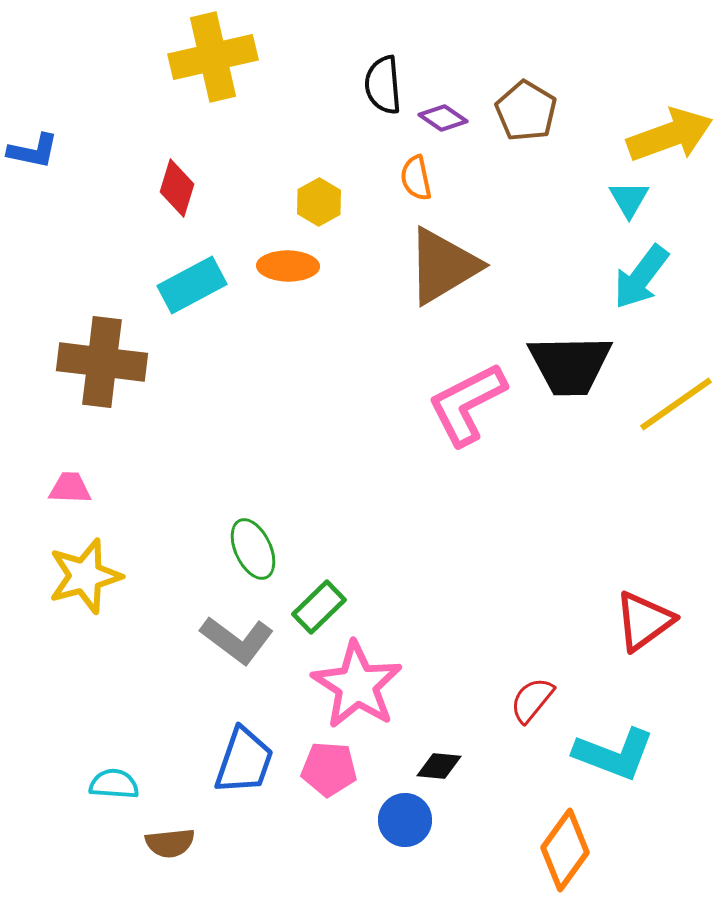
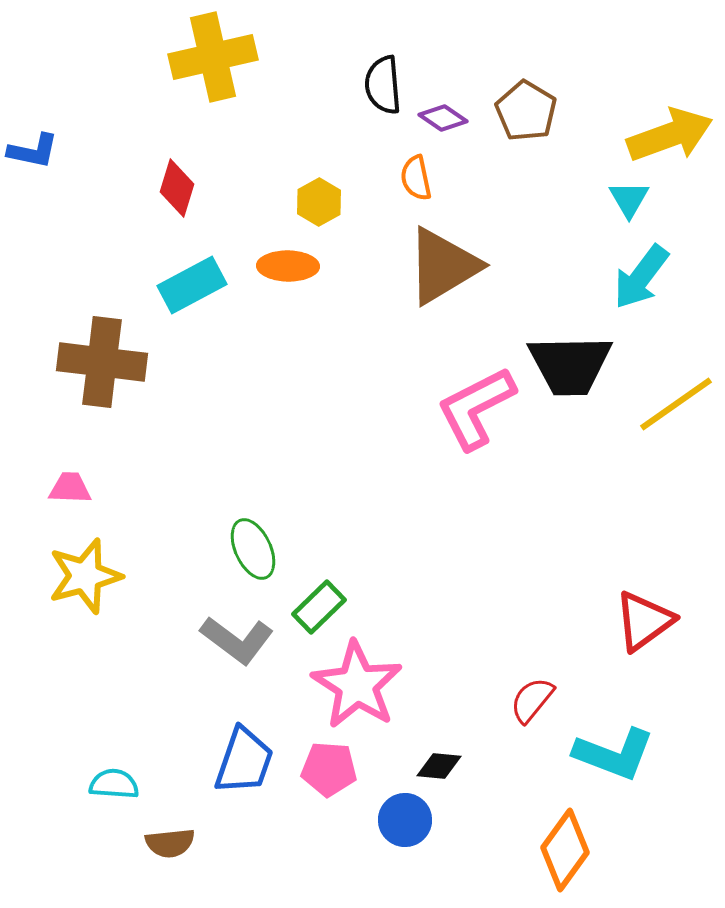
pink L-shape: moved 9 px right, 4 px down
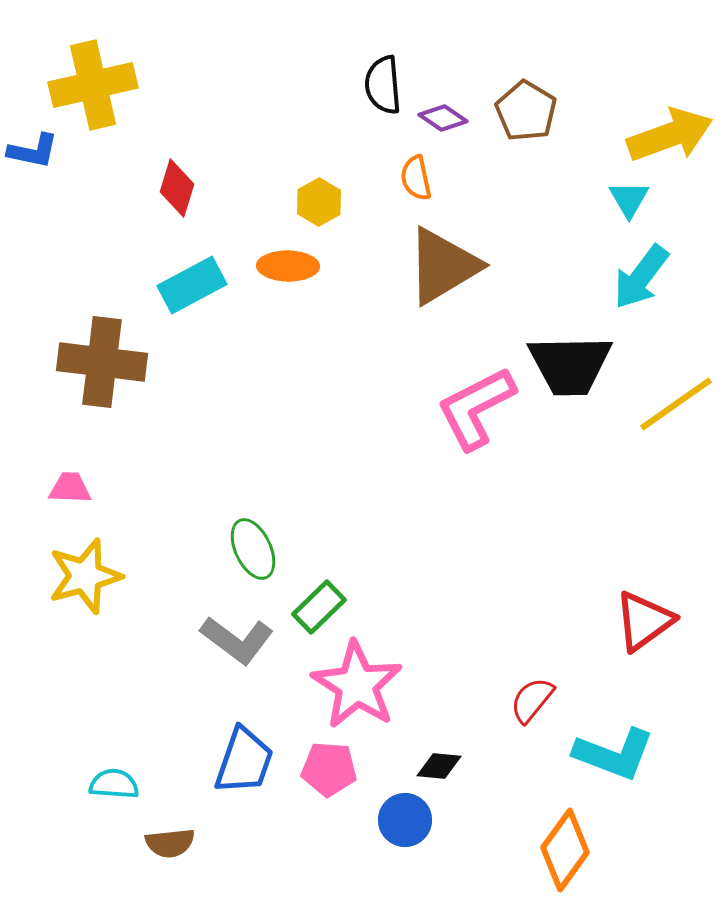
yellow cross: moved 120 px left, 28 px down
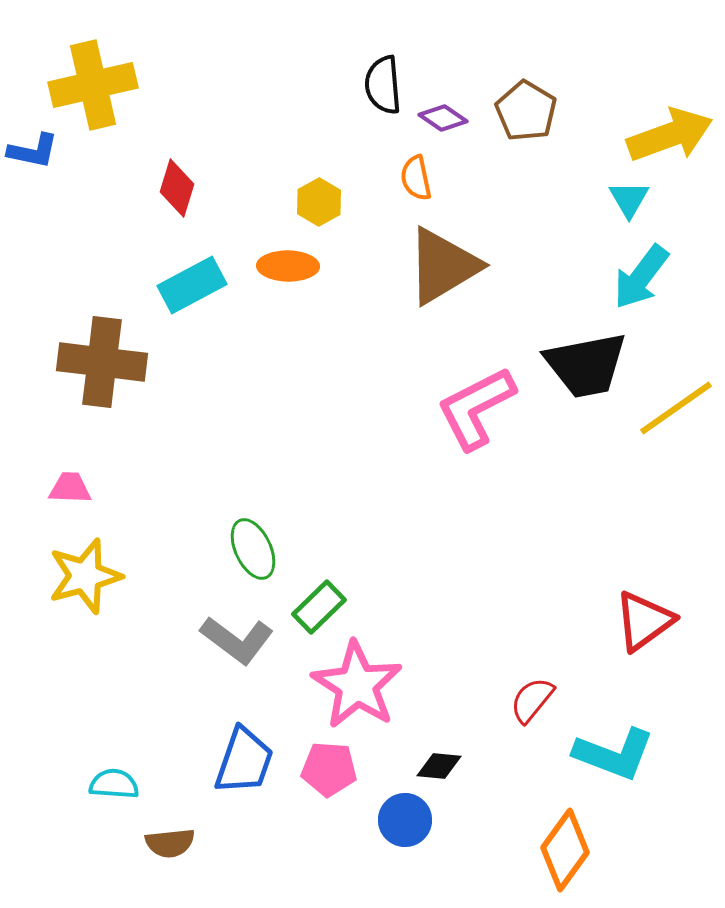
black trapezoid: moved 16 px right; rotated 10 degrees counterclockwise
yellow line: moved 4 px down
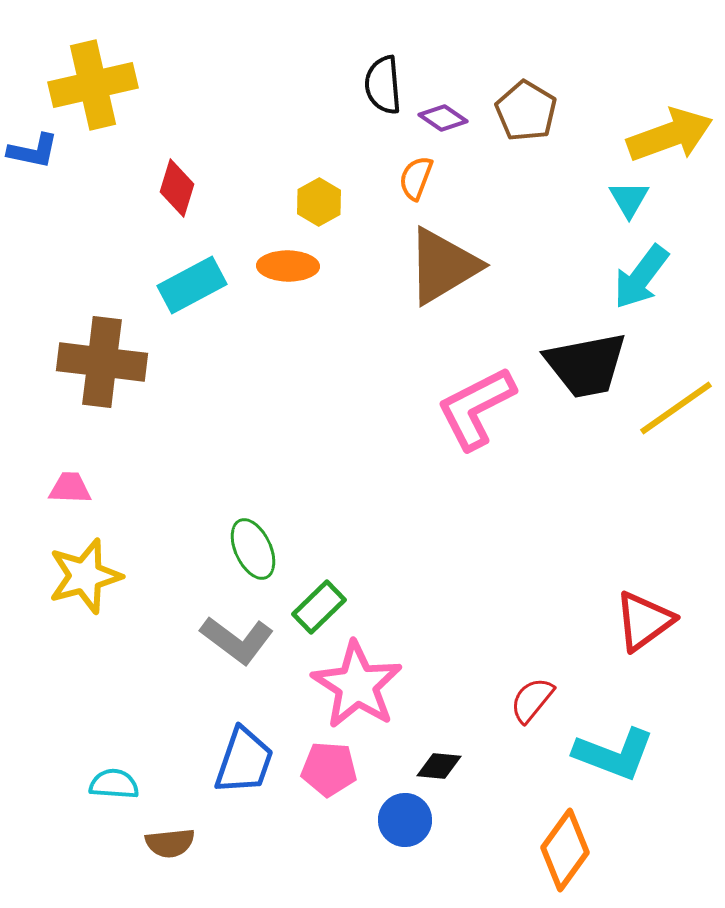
orange semicircle: rotated 33 degrees clockwise
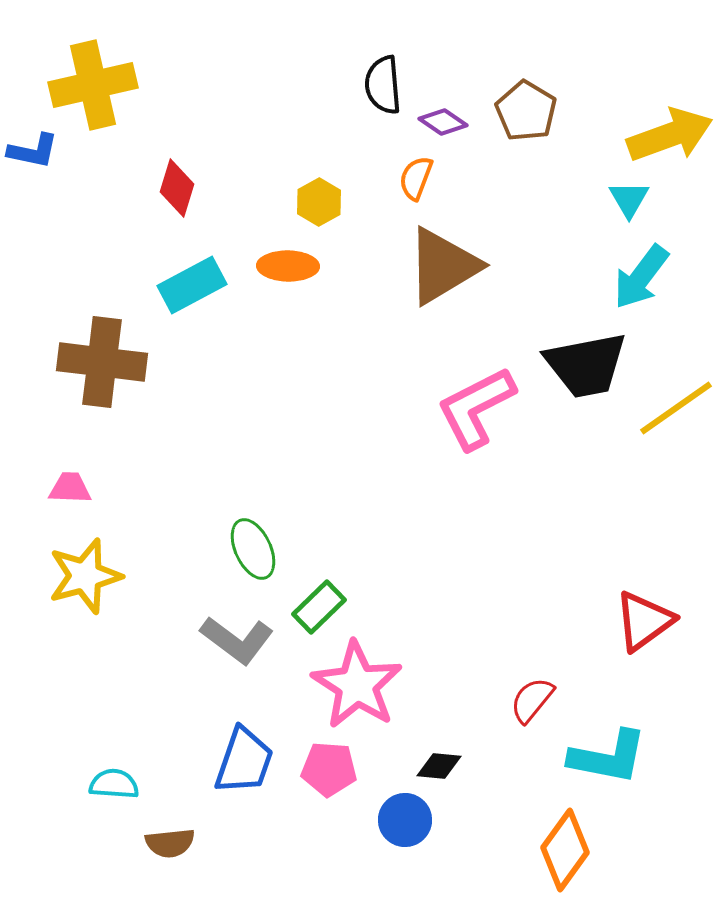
purple diamond: moved 4 px down
cyan L-shape: moved 6 px left, 3 px down; rotated 10 degrees counterclockwise
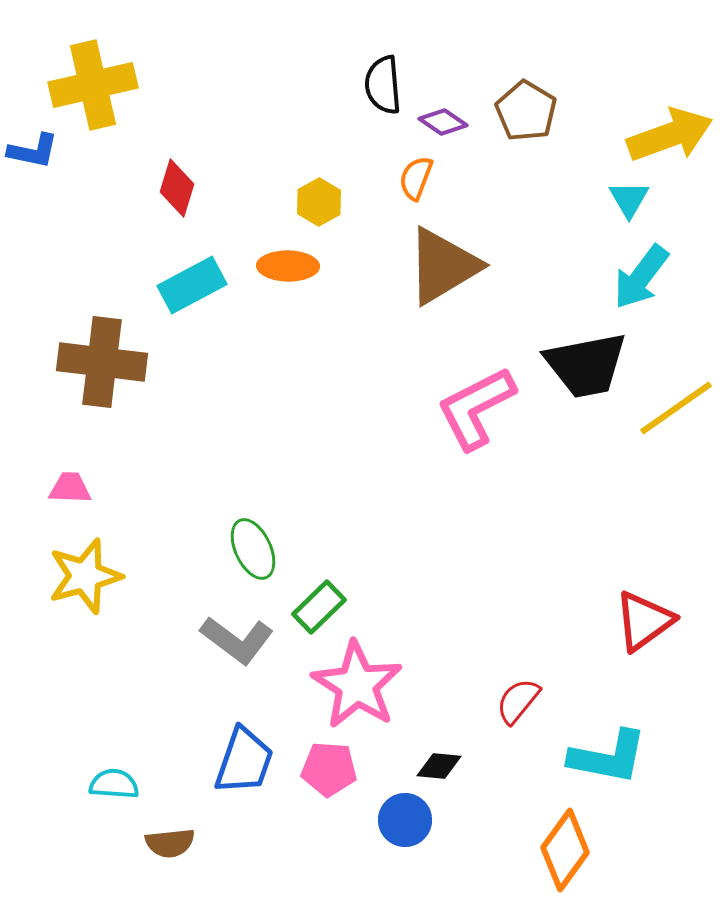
red semicircle: moved 14 px left, 1 px down
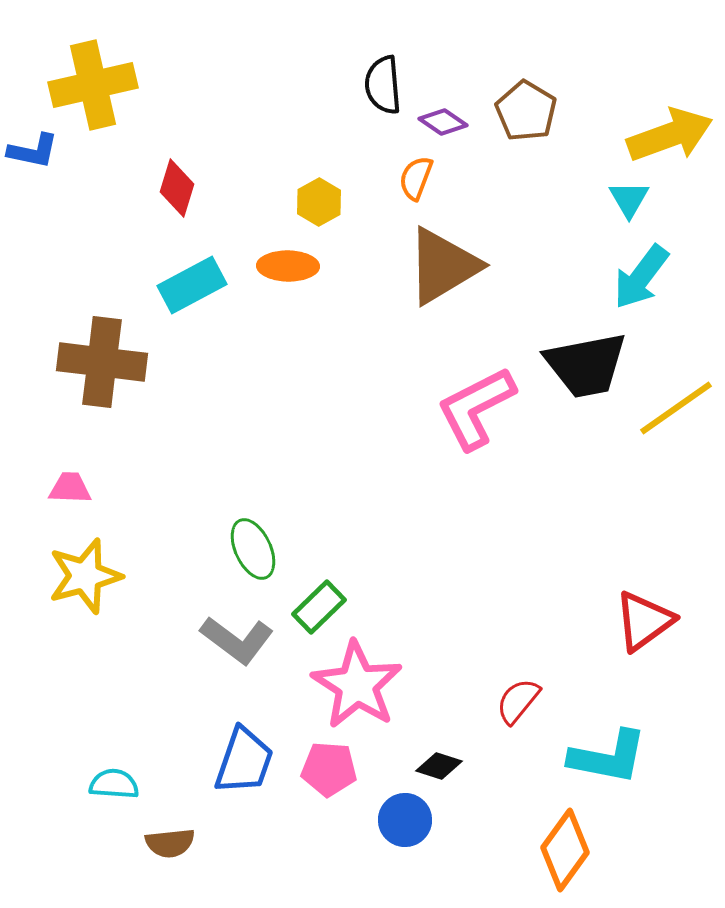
black diamond: rotated 12 degrees clockwise
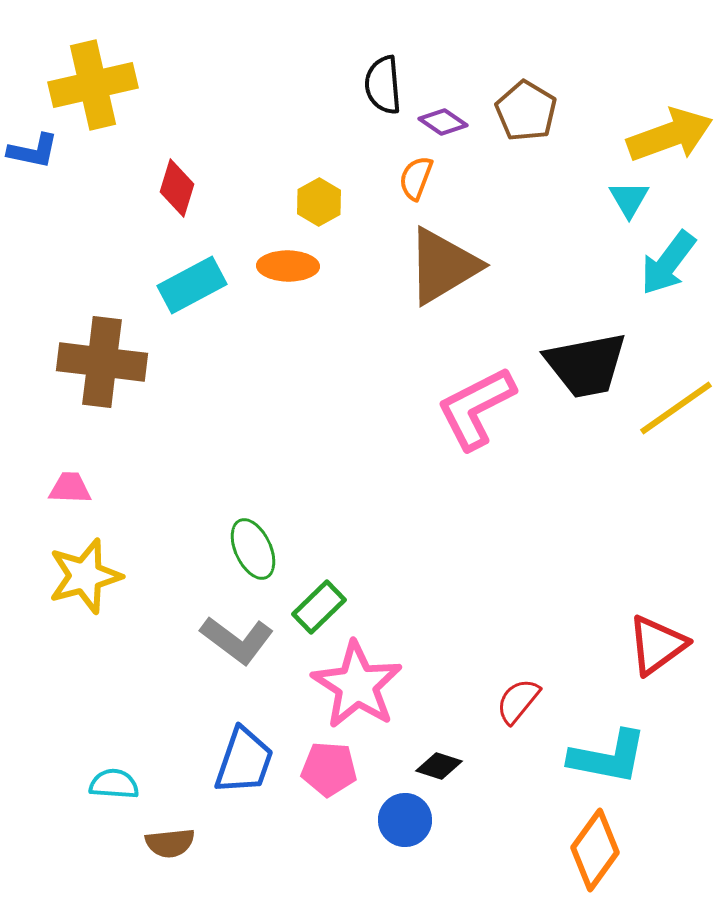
cyan arrow: moved 27 px right, 14 px up
red triangle: moved 13 px right, 24 px down
orange diamond: moved 30 px right
